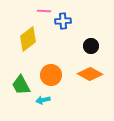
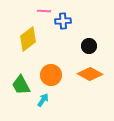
black circle: moved 2 px left
cyan arrow: rotated 136 degrees clockwise
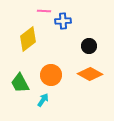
green trapezoid: moved 1 px left, 2 px up
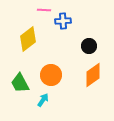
pink line: moved 1 px up
orange diamond: moved 3 px right, 1 px down; rotated 65 degrees counterclockwise
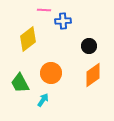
orange circle: moved 2 px up
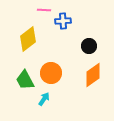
green trapezoid: moved 5 px right, 3 px up
cyan arrow: moved 1 px right, 1 px up
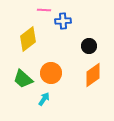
green trapezoid: moved 2 px left, 1 px up; rotated 20 degrees counterclockwise
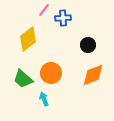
pink line: rotated 56 degrees counterclockwise
blue cross: moved 3 px up
black circle: moved 1 px left, 1 px up
orange diamond: rotated 15 degrees clockwise
cyan arrow: rotated 56 degrees counterclockwise
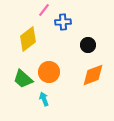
blue cross: moved 4 px down
orange circle: moved 2 px left, 1 px up
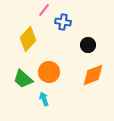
blue cross: rotated 14 degrees clockwise
yellow diamond: rotated 10 degrees counterclockwise
